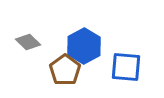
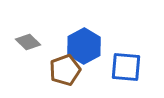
brown pentagon: rotated 16 degrees clockwise
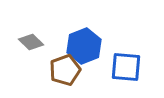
gray diamond: moved 3 px right
blue hexagon: rotated 8 degrees clockwise
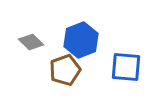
blue hexagon: moved 3 px left, 6 px up
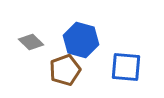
blue hexagon: rotated 24 degrees counterclockwise
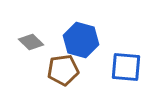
brown pentagon: moved 2 px left; rotated 12 degrees clockwise
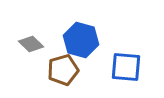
gray diamond: moved 2 px down
brown pentagon: rotated 8 degrees counterclockwise
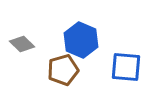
blue hexagon: rotated 8 degrees clockwise
gray diamond: moved 9 px left
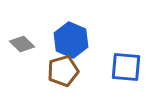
blue hexagon: moved 10 px left
brown pentagon: moved 1 px down
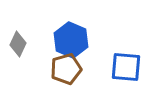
gray diamond: moved 4 px left; rotated 70 degrees clockwise
brown pentagon: moved 3 px right, 2 px up
